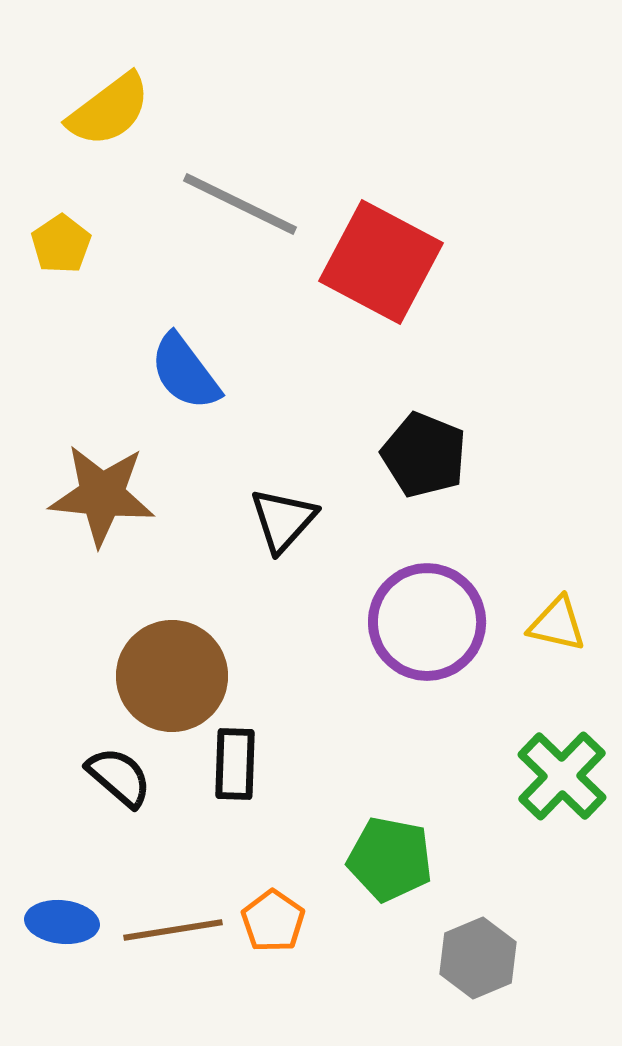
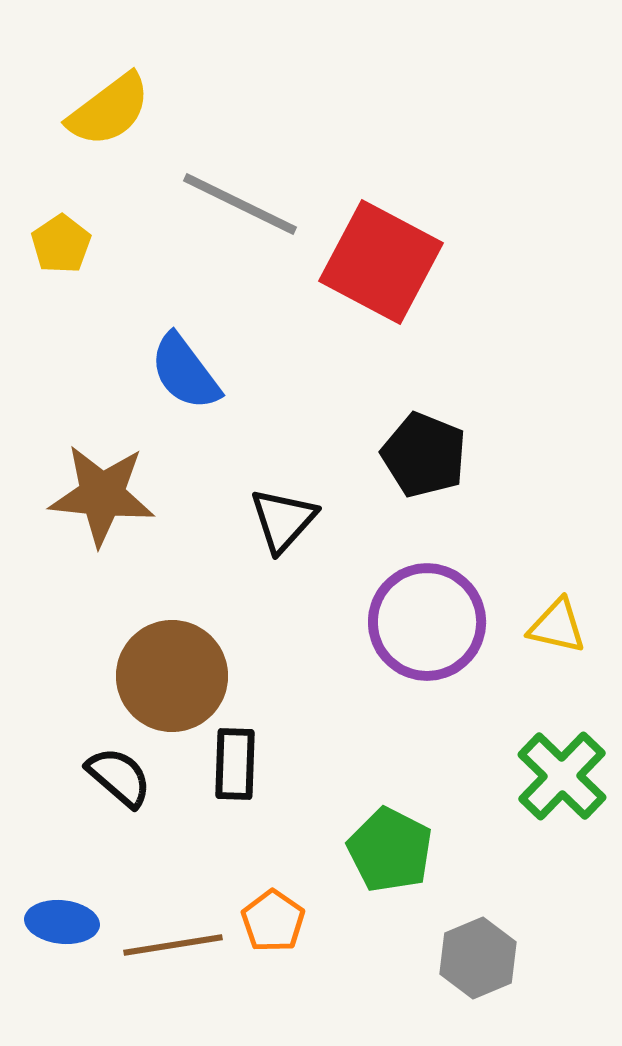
yellow triangle: moved 2 px down
green pentagon: moved 9 px up; rotated 16 degrees clockwise
brown line: moved 15 px down
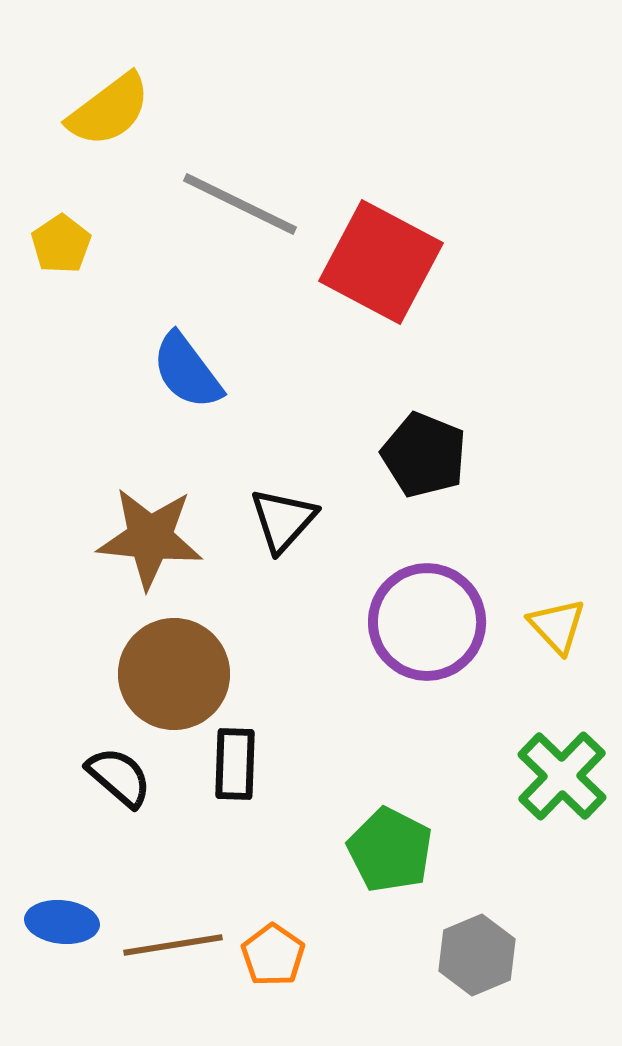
blue semicircle: moved 2 px right, 1 px up
brown star: moved 48 px right, 43 px down
yellow triangle: rotated 34 degrees clockwise
brown circle: moved 2 px right, 2 px up
orange pentagon: moved 34 px down
gray hexagon: moved 1 px left, 3 px up
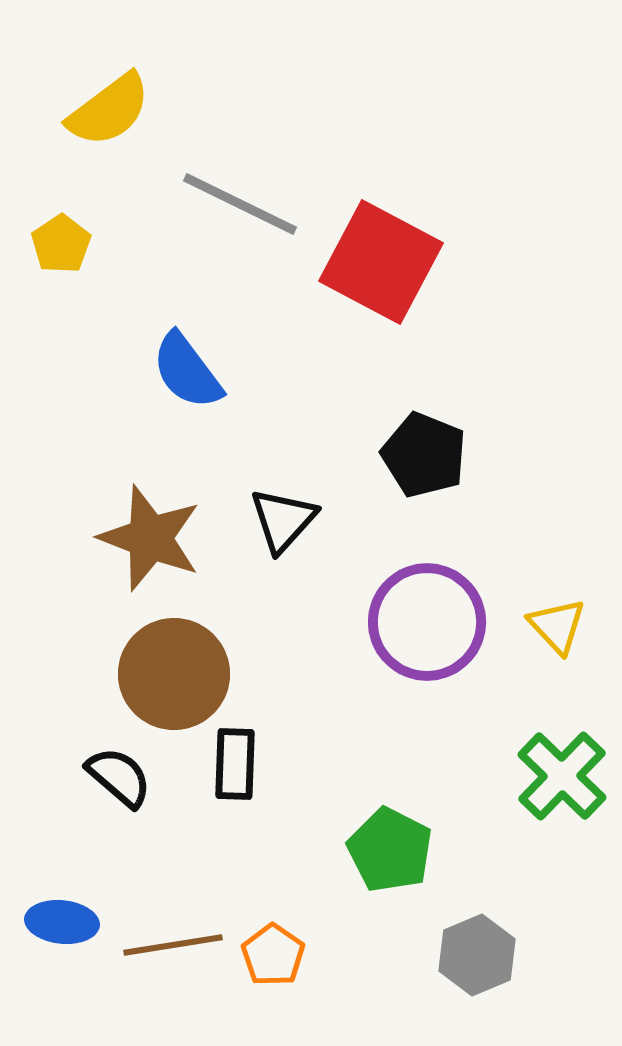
brown star: rotated 15 degrees clockwise
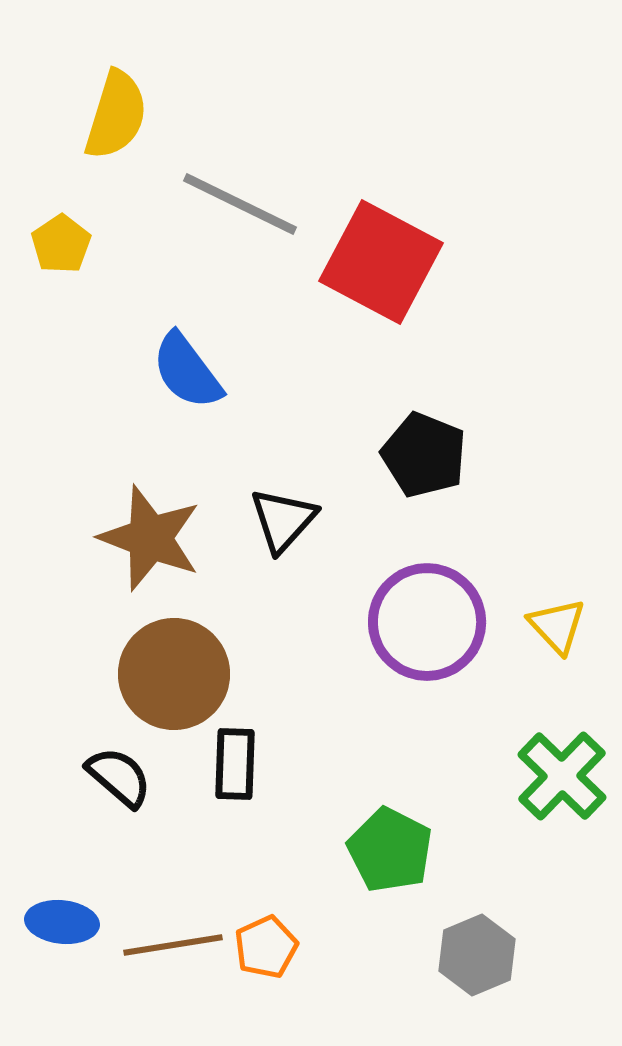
yellow semicircle: moved 7 px right, 5 px down; rotated 36 degrees counterclockwise
orange pentagon: moved 7 px left, 8 px up; rotated 12 degrees clockwise
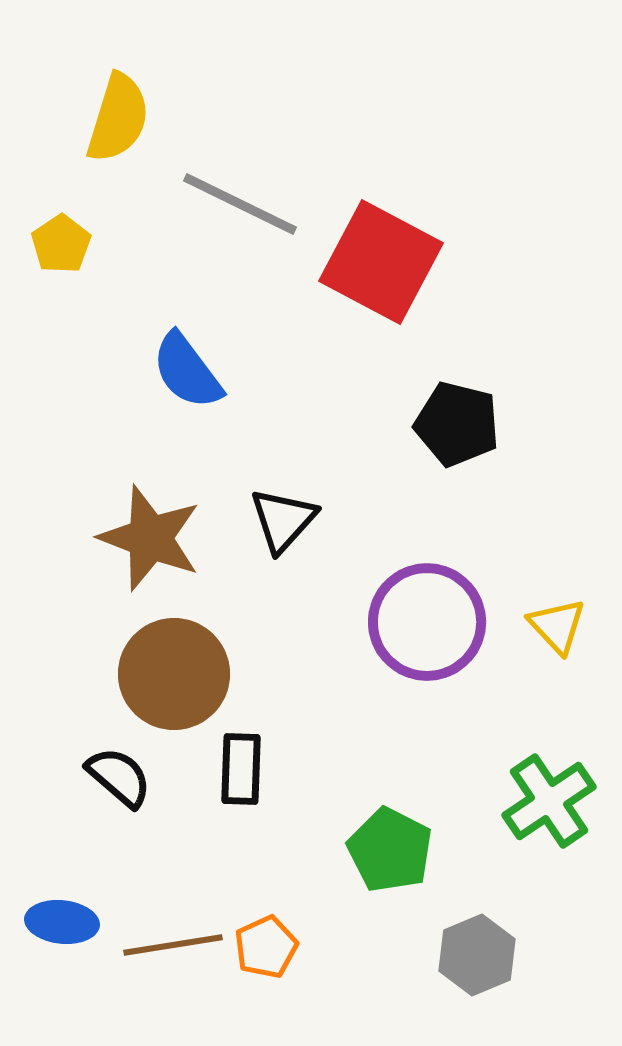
yellow semicircle: moved 2 px right, 3 px down
black pentagon: moved 33 px right, 31 px up; rotated 8 degrees counterclockwise
black rectangle: moved 6 px right, 5 px down
green cross: moved 13 px left, 25 px down; rotated 12 degrees clockwise
